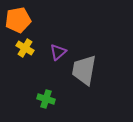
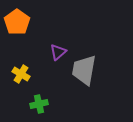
orange pentagon: moved 1 px left, 2 px down; rotated 25 degrees counterclockwise
yellow cross: moved 4 px left, 26 px down
green cross: moved 7 px left, 5 px down; rotated 30 degrees counterclockwise
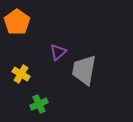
green cross: rotated 12 degrees counterclockwise
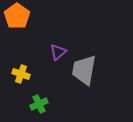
orange pentagon: moved 6 px up
yellow cross: rotated 12 degrees counterclockwise
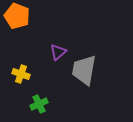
orange pentagon: rotated 15 degrees counterclockwise
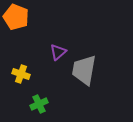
orange pentagon: moved 1 px left, 1 px down
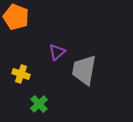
purple triangle: moved 1 px left
green cross: rotated 18 degrees counterclockwise
